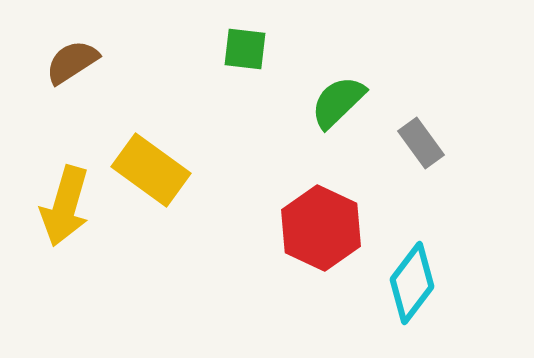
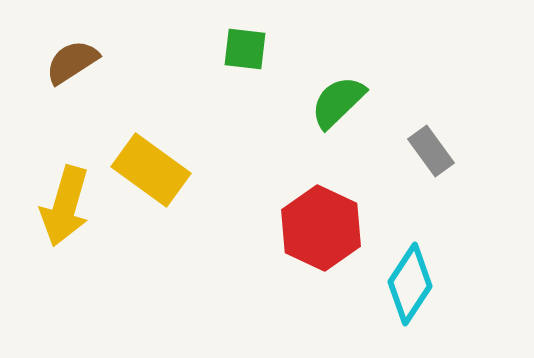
gray rectangle: moved 10 px right, 8 px down
cyan diamond: moved 2 px left, 1 px down; rotated 4 degrees counterclockwise
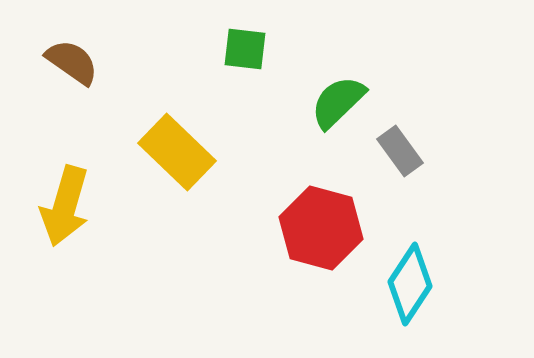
brown semicircle: rotated 68 degrees clockwise
gray rectangle: moved 31 px left
yellow rectangle: moved 26 px right, 18 px up; rotated 8 degrees clockwise
red hexagon: rotated 10 degrees counterclockwise
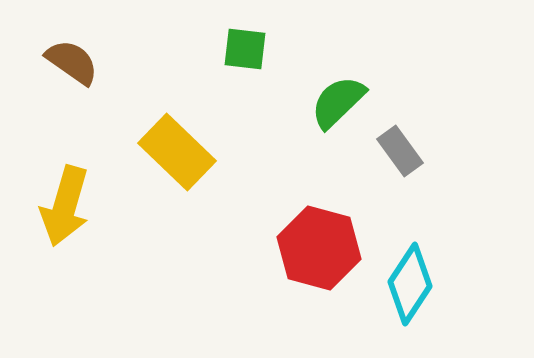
red hexagon: moved 2 px left, 20 px down
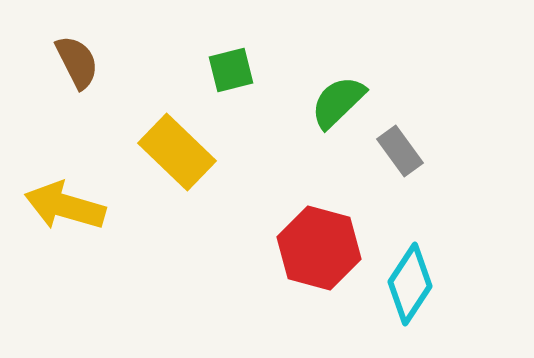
green square: moved 14 px left, 21 px down; rotated 21 degrees counterclockwise
brown semicircle: moved 5 px right; rotated 28 degrees clockwise
yellow arrow: rotated 90 degrees clockwise
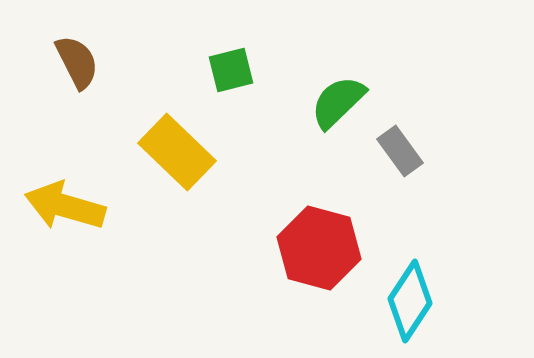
cyan diamond: moved 17 px down
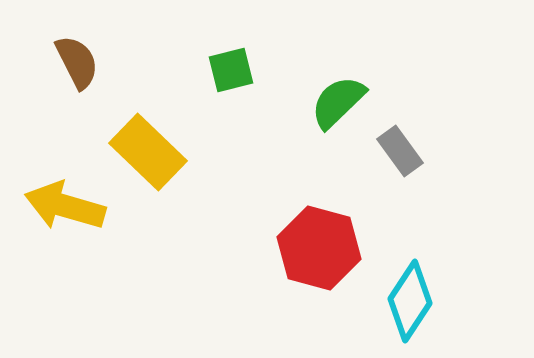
yellow rectangle: moved 29 px left
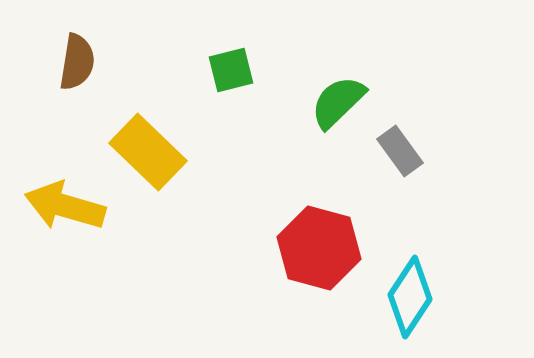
brown semicircle: rotated 36 degrees clockwise
cyan diamond: moved 4 px up
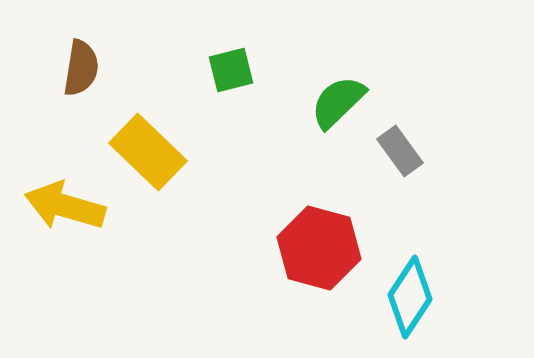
brown semicircle: moved 4 px right, 6 px down
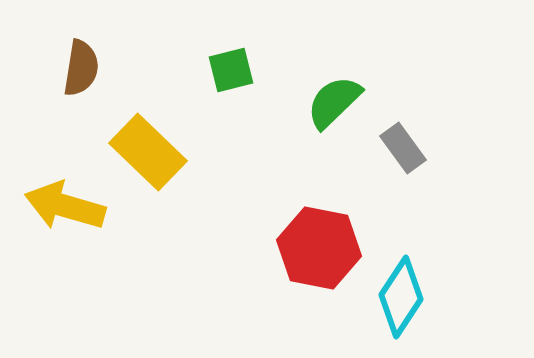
green semicircle: moved 4 px left
gray rectangle: moved 3 px right, 3 px up
red hexagon: rotated 4 degrees counterclockwise
cyan diamond: moved 9 px left
